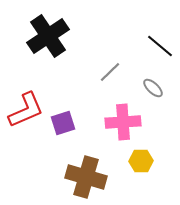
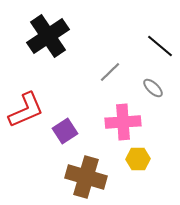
purple square: moved 2 px right, 8 px down; rotated 15 degrees counterclockwise
yellow hexagon: moved 3 px left, 2 px up
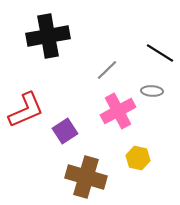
black cross: rotated 24 degrees clockwise
black line: moved 7 px down; rotated 8 degrees counterclockwise
gray line: moved 3 px left, 2 px up
gray ellipse: moved 1 px left, 3 px down; rotated 40 degrees counterclockwise
pink cross: moved 5 px left, 11 px up; rotated 24 degrees counterclockwise
yellow hexagon: moved 1 px up; rotated 15 degrees clockwise
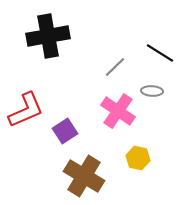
gray line: moved 8 px right, 3 px up
pink cross: rotated 28 degrees counterclockwise
brown cross: moved 2 px left, 1 px up; rotated 15 degrees clockwise
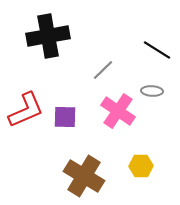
black line: moved 3 px left, 3 px up
gray line: moved 12 px left, 3 px down
purple square: moved 14 px up; rotated 35 degrees clockwise
yellow hexagon: moved 3 px right, 8 px down; rotated 15 degrees counterclockwise
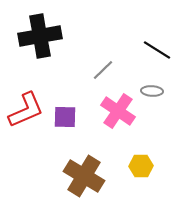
black cross: moved 8 px left
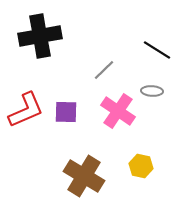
gray line: moved 1 px right
purple square: moved 1 px right, 5 px up
yellow hexagon: rotated 15 degrees clockwise
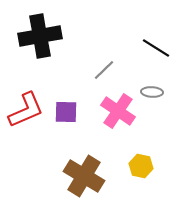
black line: moved 1 px left, 2 px up
gray ellipse: moved 1 px down
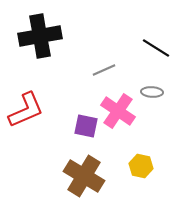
gray line: rotated 20 degrees clockwise
purple square: moved 20 px right, 14 px down; rotated 10 degrees clockwise
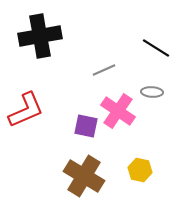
yellow hexagon: moved 1 px left, 4 px down
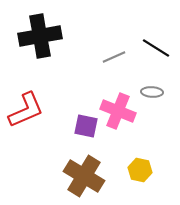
gray line: moved 10 px right, 13 px up
pink cross: rotated 12 degrees counterclockwise
